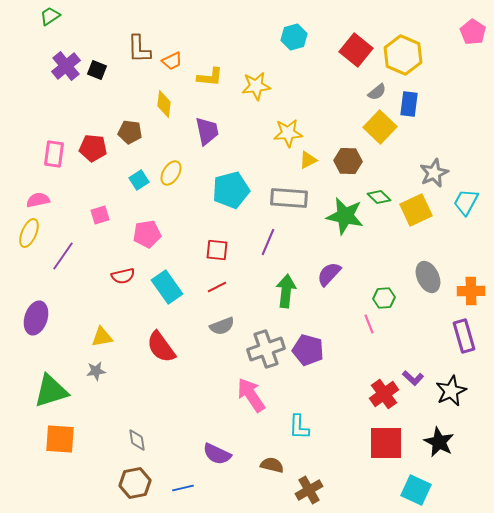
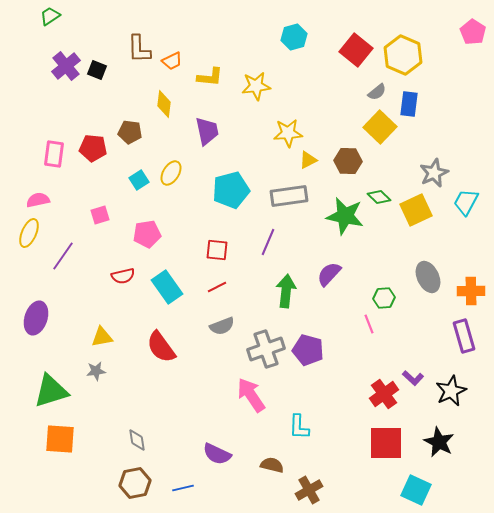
gray rectangle at (289, 198): moved 2 px up; rotated 12 degrees counterclockwise
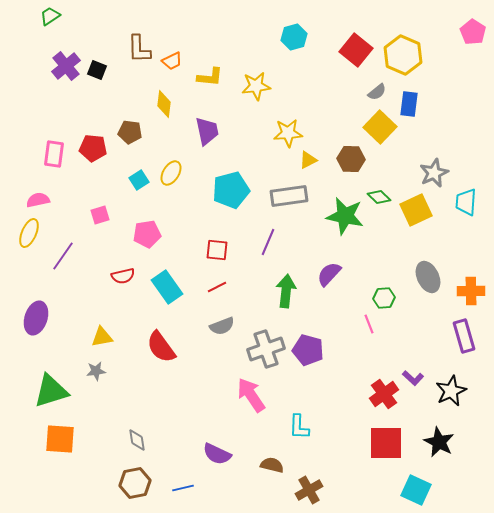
brown hexagon at (348, 161): moved 3 px right, 2 px up
cyan trapezoid at (466, 202): rotated 24 degrees counterclockwise
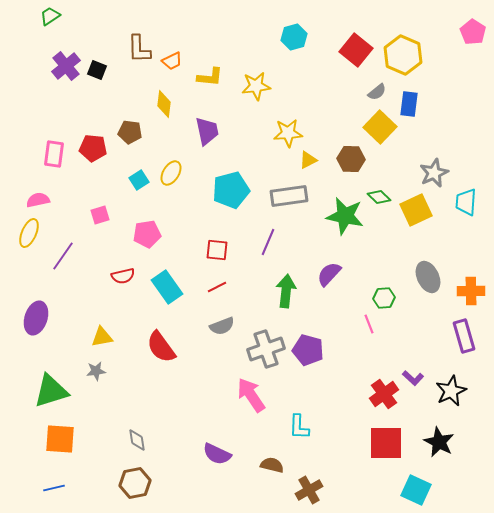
blue line at (183, 488): moved 129 px left
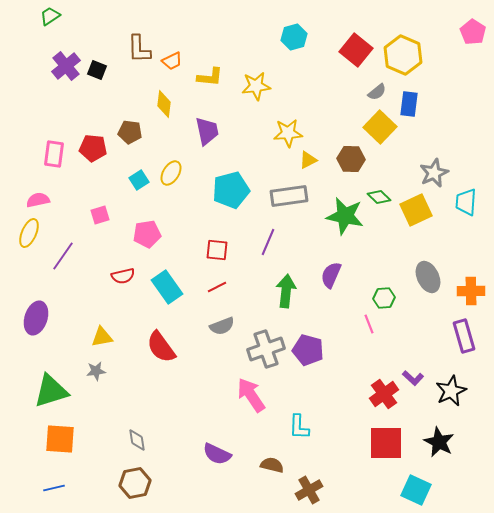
purple semicircle at (329, 274): moved 2 px right, 1 px down; rotated 20 degrees counterclockwise
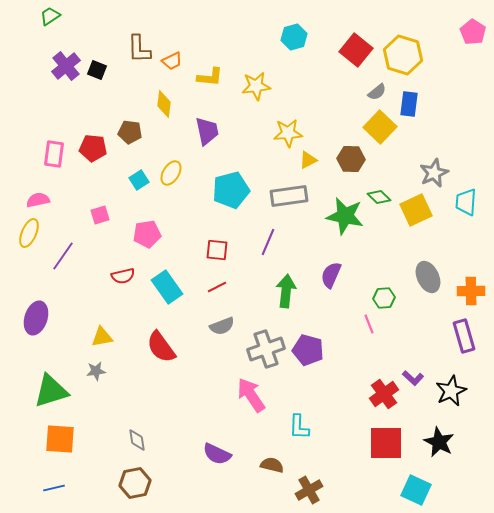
yellow hexagon at (403, 55): rotated 6 degrees counterclockwise
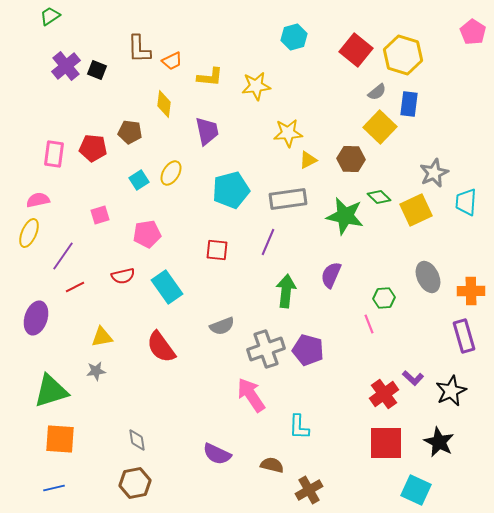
gray rectangle at (289, 196): moved 1 px left, 3 px down
red line at (217, 287): moved 142 px left
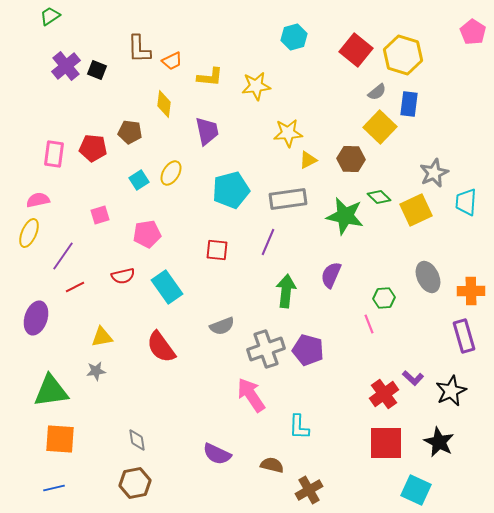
green triangle at (51, 391): rotated 9 degrees clockwise
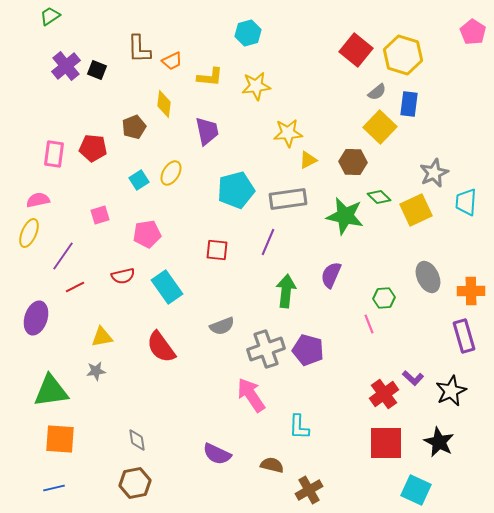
cyan hexagon at (294, 37): moved 46 px left, 4 px up
brown pentagon at (130, 132): moved 4 px right, 5 px up; rotated 30 degrees counterclockwise
brown hexagon at (351, 159): moved 2 px right, 3 px down
cyan pentagon at (231, 190): moved 5 px right
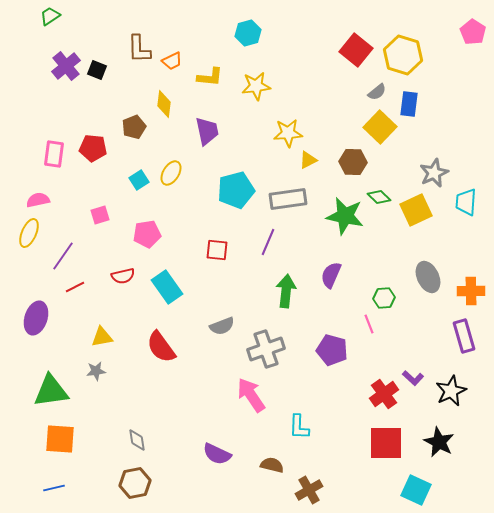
purple pentagon at (308, 350): moved 24 px right
